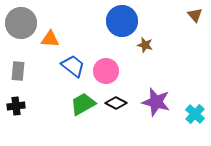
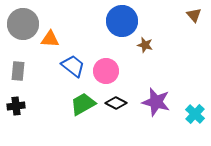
brown triangle: moved 1 px left
gray circle: moved 2 px right, 1 px down
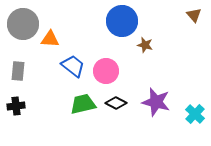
green trapezoid: rotated 16 degrees clockwise
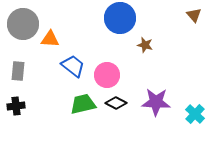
blue circle: moved 2 px left, 3 px up
pink circle: moved 1 px right, 4 px down
purple star: rotated 12 degrees counterclockwise
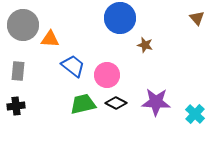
brown triangle: moved 3 px right, 3 px down
gray circle: moved 1 px down
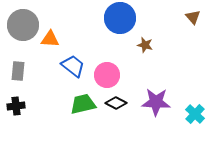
brown triangle: moved 4 px left, 1 px up
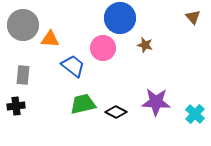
gray rectangle: moved 5 px right, 4 px down
pink circle: moved 4 px left, 27 px up
black diamond: moved 9 px down
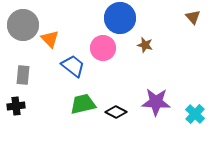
orange triangle: rotated 42 degrees clockwise
